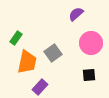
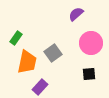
black square: moved 1 px up
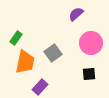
orange trapezoid: moved 2 px left
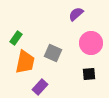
gray square: rotated 30 degrees counterclockwise
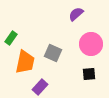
green rectangle: moved 5 px left
pink circle: moved 1 px down
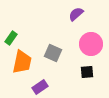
orange trapezoid: moved 3 px left
black square: moved 2 px left, 2 px up
purple rectangle: rotated 14 degrees clockwise
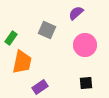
purple semicircle: moved 1 px up
pink circle: moved 6 px left, 1 px down
gray square: moved 6 px left, 23 px up
black square: moved 1 px left, 11 px down
